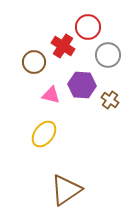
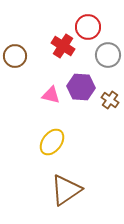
brown circle: moved 19 px left, 6 px up
purple hexagon: moved 1 px left, 2 px down
yellow ellipse: moved 8 px right, 8 px down
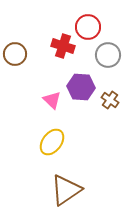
red cross: rotated 15 degrees counterclockwise
brown circle: moved 2 px up
pink triangle: moved 1 px right, 5 px down; rotated 30 degrees clockwise
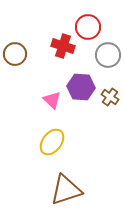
brown cross: moved 3 px up
brown triangle: rotated 16 degrees clockwise
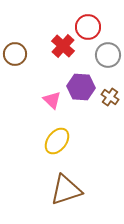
red cross: rotated 25 degrees clockwise
yellow ellipse: moved 5 px right, 1 px up
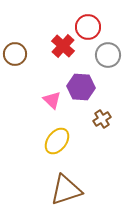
brown cross: moved 8 px left, 22 px down; rotated 24 degrees clockwise
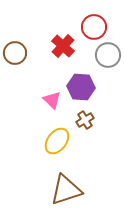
red circle: moved 6 px right
brown circle: moved 1 px up
brown cross: moved 17 px left, 1 px down
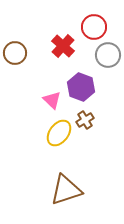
purple hexagon: rotated 16 degrees clockwise
yellow ellipse: moved 2 px right, 8 px up
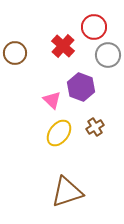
brown cross: moved 10 px right, 7 px down
brown triangle: moved 1 px right, 2 px down
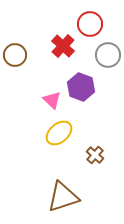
red circle: moved 4 px left, 3 px up
brown circle: moved 2 px down
brown cross: moved 28 px down; rotated 18 degrees counterclockwise
yellow ellipse: rotated 12 degrees clockwise
brown triangle: moved 4 px left, 5 px down
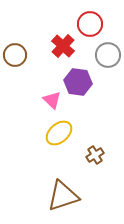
purple hexagon: moved 3 px left, 5 px up; rotated 12 degrees counterclockwise
brown cross: rotated 18 degrees clockwise
brown triangle: moved 1 px up
